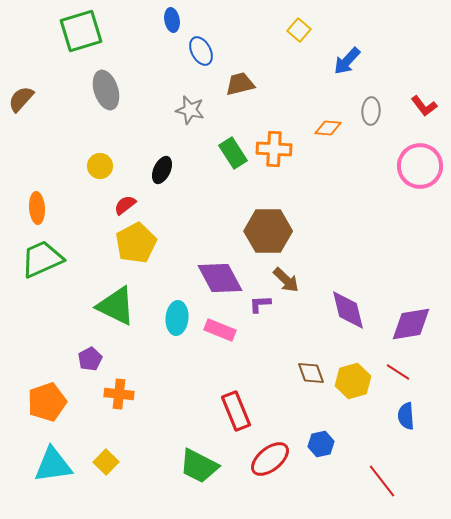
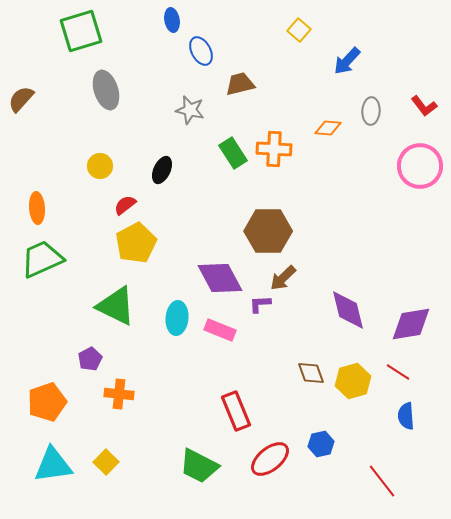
brown arrow at (286, 280): moved 3 px left, 2 px up; rotated 92 degrees clockwise
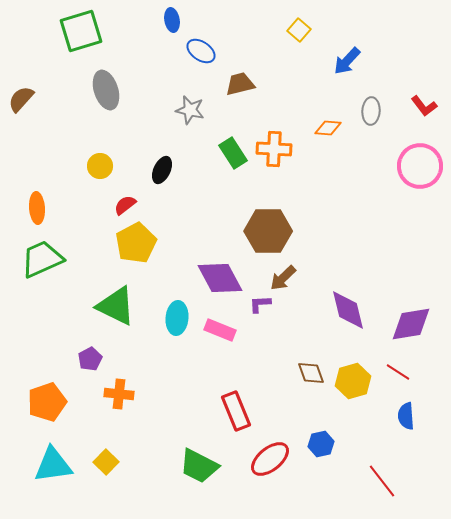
blue ellipse at (201, 51): rotated 28 degrees counterclockwise
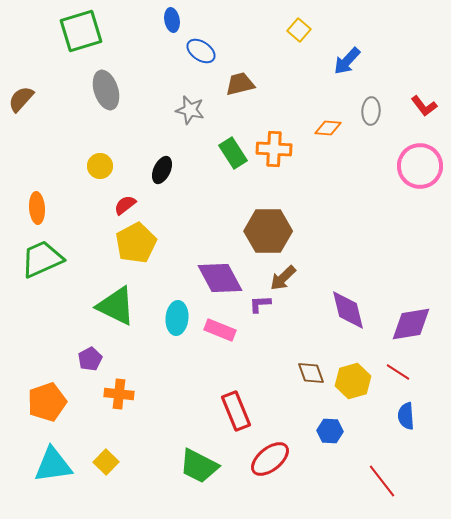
blue hexagon at (321, 444): moved 9 px right, 13 px up; rotated 15 degrees clockwise
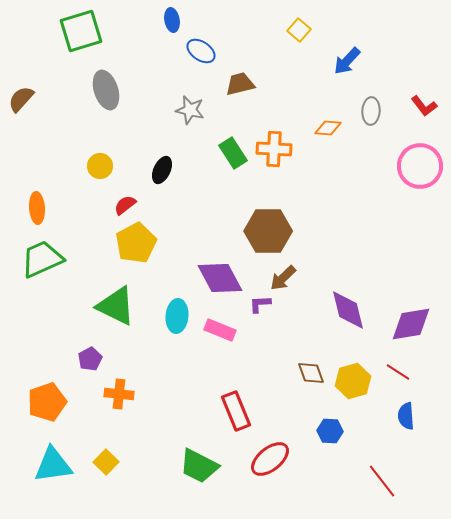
cyan ellipse at (177, 318): moved 2 px up
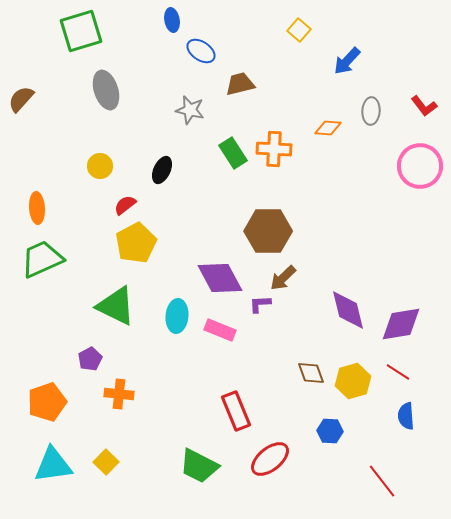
purple diamond at (411, 324): moved 10 px left
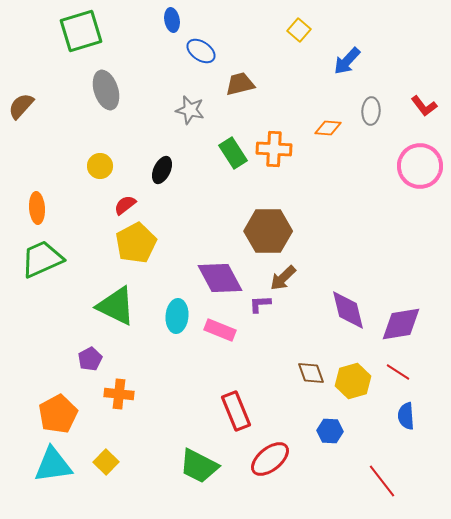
brown semicircle at (21, 99): moved 7 px down
orange pentagon at (47, 402): moved 11 px right, 12 px down; rotated 9 degrees counterclockwise
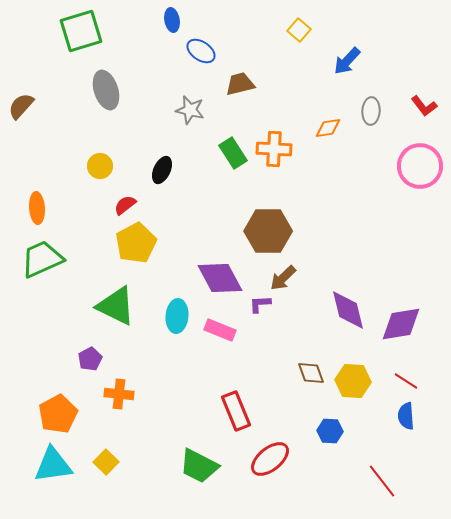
orange diamond at (328, 128): rotated 12 degrees counterclockwise
red line at (398, 372): moved 8 px right, 9 px down
yellow hexagon at (353, 381): rotated 20 degrees clockwise
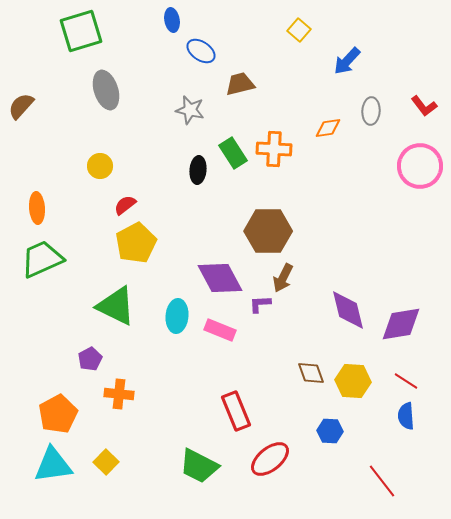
black ellipse at (162, 170): moved 36 px right; rotated 20 degrees counterclockwise
brown arrow at (283, 278): rotated 20 degrees counterclockwise
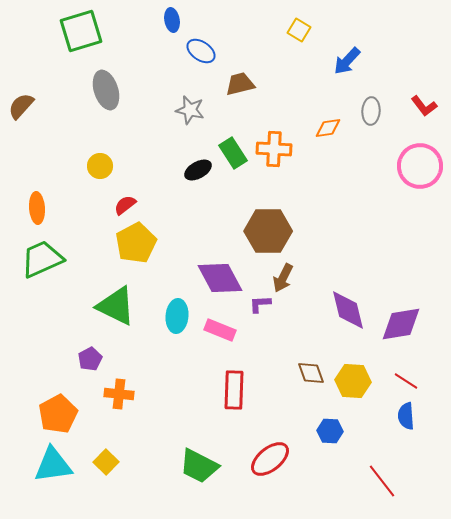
yellow square at (299, 30): rotated 10 degrees counterclockwise
black ellipse at (198, 170): rotated 56 degrees clockwise
red rectangle at (236, 411): moved 2 px left, 21 px up; rotated 24 degrees clockwise
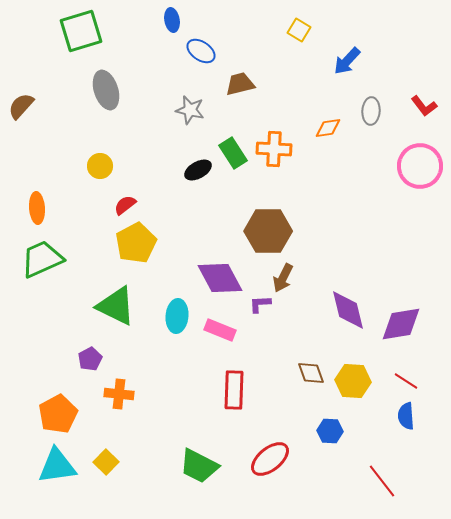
cyan triangle at (53, 465): moved 4 px right, 1 px down
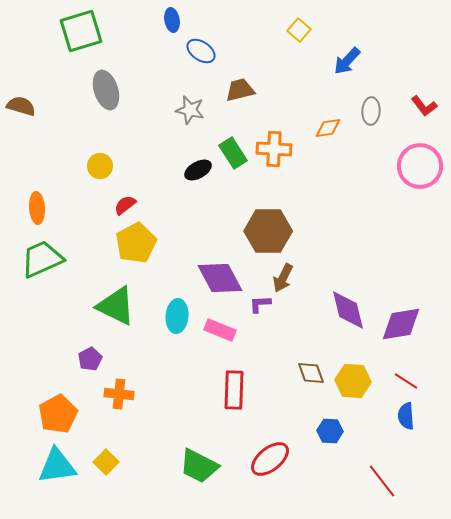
yellow square at (299, 30): rotated 10 degrees clockwise
brown trapezoid at (240, 84): moved 6 px down
brown semicircle at (21, 106): rotated 64 degrees clockwise
